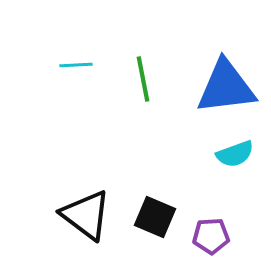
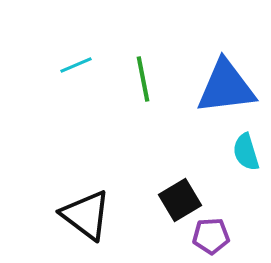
cyan line: rotated 20 degrees counterclockwise
cyan semicircle: moved 11 px right, 2 px up; rotated 93 degrees clockwise
black square: moved 25 px right, 17 px up; rotated 36 degrees clockwise
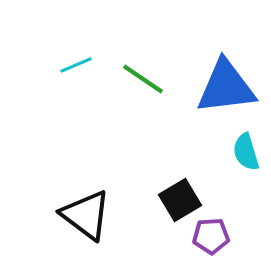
green line: rotated 45 degrees counterclockwise
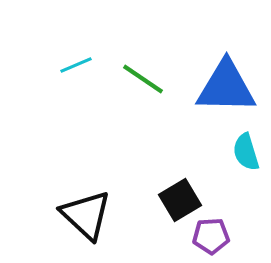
blue triangle: rotated 8 degrees clockwise
black triangle: rotated 6 degrees clockwise
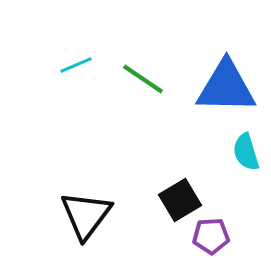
black triangle: rotated 24 degrees clockwise
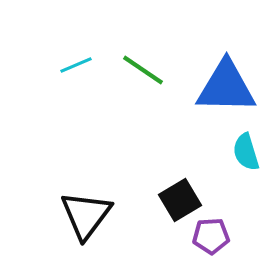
green line: moved 9 px up
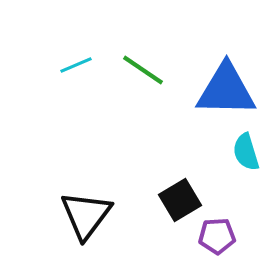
blue triangle: moved 3 px down
purple pentagon: moved 6 px right
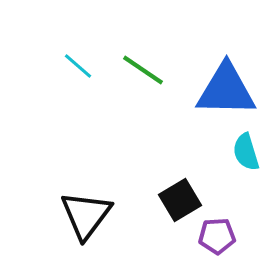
cyan line: moved 2 px right, 1 px down; rotated 64 degrees clockwise
